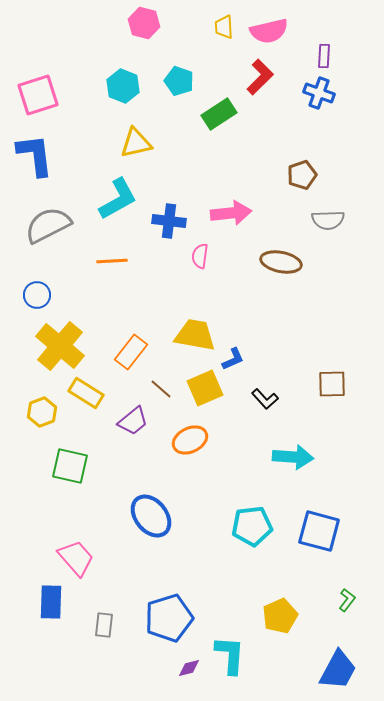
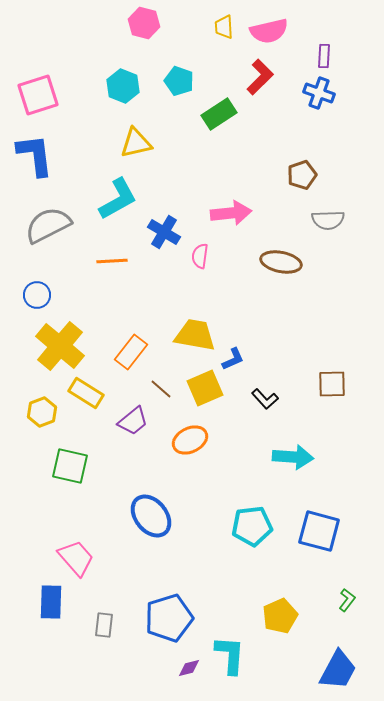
blue cross at (169, 221): moved 5 px left, 11 px down; rotated 24 degrees clockwise
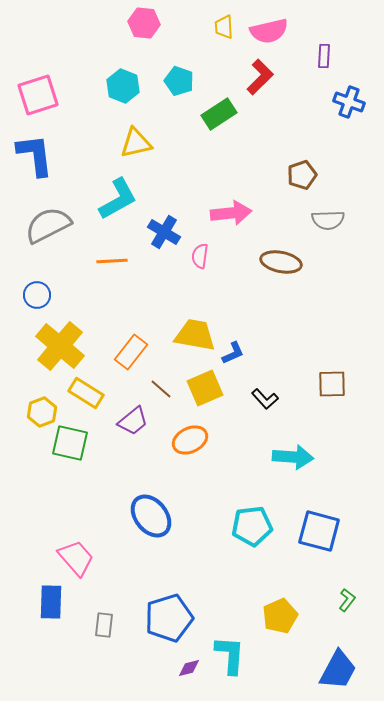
pink hexagon at (144, 23): rotated 8 degrees counterclockwise
blue cross at (319, 93): moved 30 px right, 9 px down
blue L-shape at (233, 359): moved 6 px up
green square at (70, 466): moved 23 px up
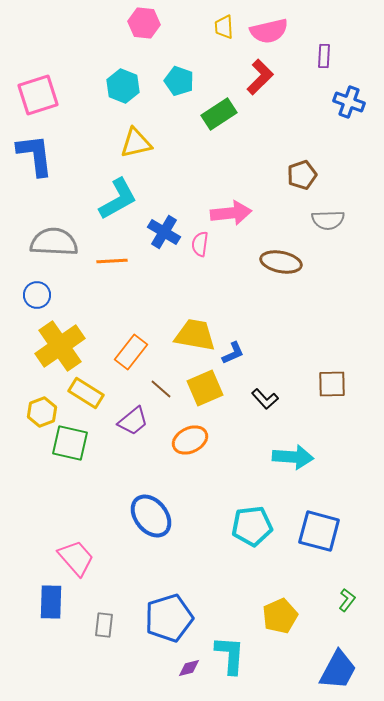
gray semicircle at (48, 225): moved 6 px right, 17 px down; rotated 30 degrees clockwise
pink semicircle at (200, 256): moved 12 px up
yellow cross at (60, 346): rotated 15 degrees clockwise
